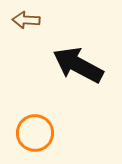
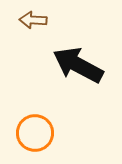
brown arrow: moved 7 px right
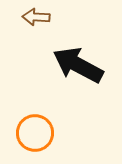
brown arrow: moved 3 px right, 3 px up
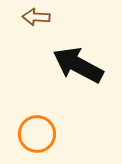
orange circle: moved 2 px right, 1 px down
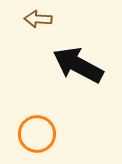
brown arrow: moved 2 px right, 2 px down
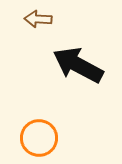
orange circle: moved 2 px right, 4 px down
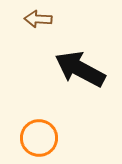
black arrow: moved 2 px right, 4 px down
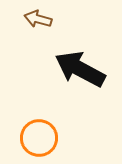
brown arrow: rotated 12 degrees clockwise
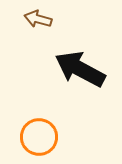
orange circle: moved 1 px up
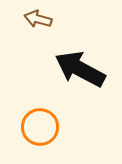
orange circle: moved 1 px right, 10 px up
